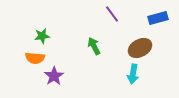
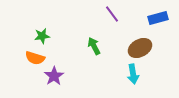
orange semicircle: rotated 12 degrees clockwise
cyan arrow: rotated 18 degrees counterclockwise
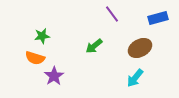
green arrow: rotated 102 degrees counterclockwise
cyan arrow: moved 2 px right, 4 px down; rotated 48 degrees clockwise
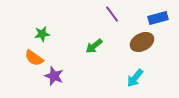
green star: moved 2 px up
brown ellipse: moved 2 px right, 6 px up
orange semicircle: moved 1 px left; rotated 18 degrees clockwise
purple star: rotated 18 degrees counterclockwise
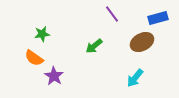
purple star: rotated 12 degrees clockwise
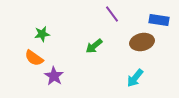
blue rectangle: moved 1 px right, 2 px down; rotated 24 degrees clockwise
brown ellipse: rotated 15 degrees clockwise
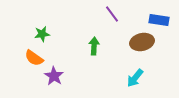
green arrow: rotated 132 degrees clockwise
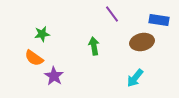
green arrow: rotated 12 degrees counterclockwise
